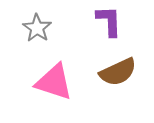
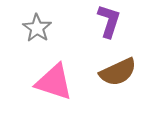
purple L-shape: rotated 20 degrees clockwise
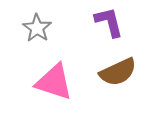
purple L-shape: moved 1 px down; rotated 32 degrees counterclockwise
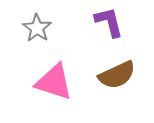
brown semicircle: moved 1 px left, 3 px down
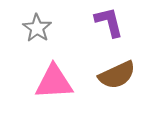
pink triangle: rotated 21 degrees counterclockwise
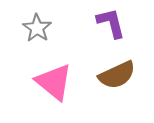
purple L-shape: moved 2 px right, 1 px down
pink triangle: rotated 42 degrees clockwise
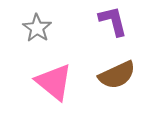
purple L-shape: moved 2 px right, 2 px up
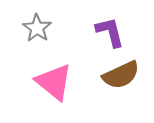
purple L-shape: moved 3 px left, 11 px down
brown semicircle: moved 4 px right
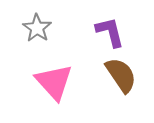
brown semicircle: rotated 99 degrees counterclockwise
pink triangle: rotated 9 degrees clockwise
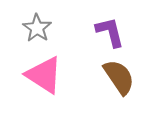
brown semicircle: moved 2 px left, 2 px down
pink triangle: moved 10 px left, 7 px up; rotated 15 degrees counterclockwise
